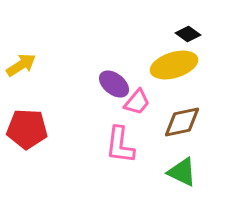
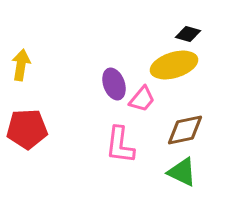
black diamond: rotated 20 degrees counterclockwise
yellow arrow: rotated 48 degrees counterclockwise
purple ellipse: rotated 32 degrees clockwise
pink trapezoid: moved 5 px right, 3 px up
brown diamond: moved 3 px right, 8 px down
red pentagon: rotated 6 degrees counterclockwise
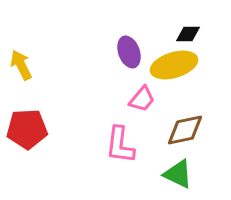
black diamond: rotated 15 degrees counterclockwise
yellow arrow: rotated 36 degrees counterclockwise
purple ellipse: moved 15 px right, 32 px up
green triangle: moved 4 px left, 2 px down
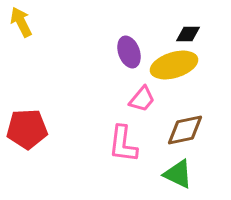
yellow arrow: moved 43 px up
pink L-shape: moved 3 px right, 1 px up
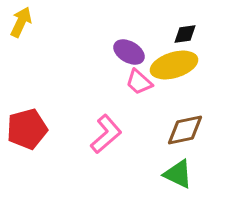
yellow arrow: rotated 52 degrees clockwise
black diamond: moved 3 px left; rotated 10 degrees counterclockwise
purple ellipse: rotated 40 degrees counterclockwise
pink trapezoid: moved 3 px left, 17 px up; rotated 92 degrees clockwise
red pentagon: rotated 12 degrees counterclockwise
pink L-shape: moved 17 px left, 10 px up; rotated 138 degrees counterclockwise
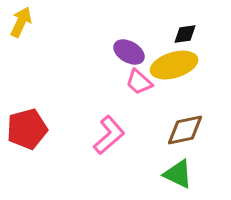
pink L-shape: moved 3 px right, 1 px down
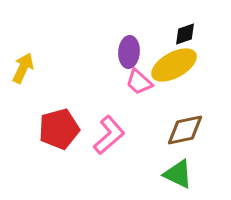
yellow arrow: moved 2 px right, 46 px down
black diamond: rotated 10 degrees counterclockwise
purple ellipse: rotated 64 degrees clockwise
yellow ellipse: rotated 12 degrees counterclockwise
red pentagon: moved 32 px right
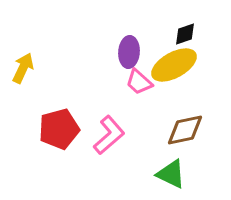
green triangle: moved 7 px left
